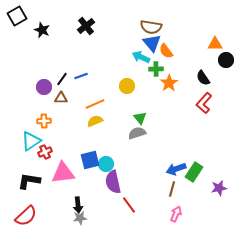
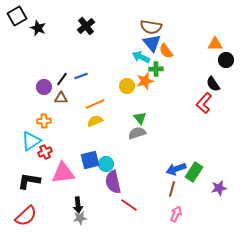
black star: moved 4 px left, 2 px up
black semicircle: moved 10 px right, 6 px down
orange star: moved 24 px left, 2 px up; rotated 18 degrees clockwise
red line: rotated 18 degrees counterclockwise
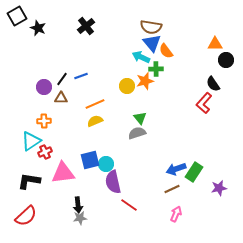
brown line: rotated 49 degrees clockwise
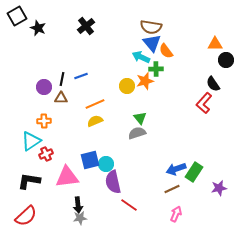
black line: rotated 24 degrees counterclockwise
red cross: moved 1 px right, 2 px down
pink triangle: moved 4 px right, 4 px down
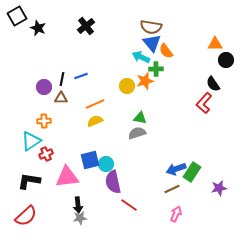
green triangle: rotated 40 degrees counterclockwise
green rectangle: moved 2 px left
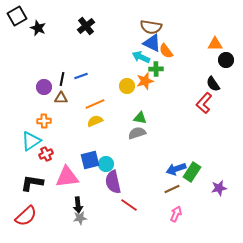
blue triangle: rotated 24 degrees counterclockwise
black L-shape: moved 3 px right, 2 px down
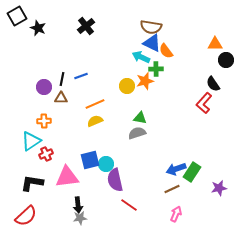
purple semicircle: moved 2 px right, 2 px up
